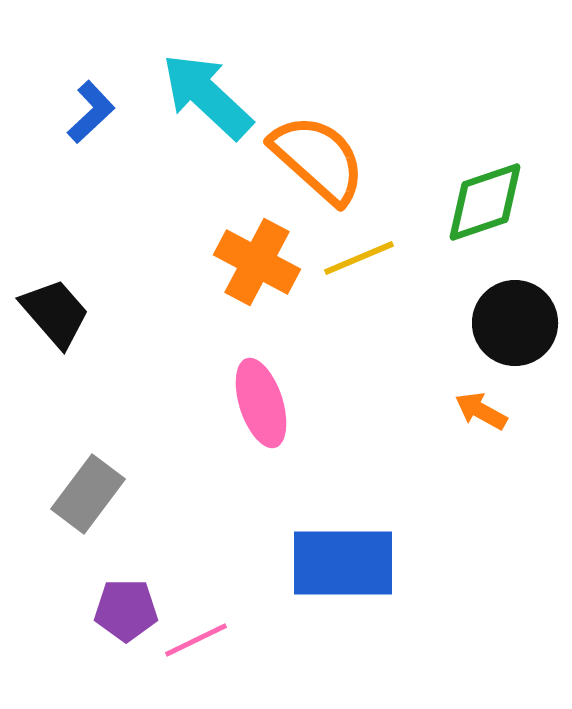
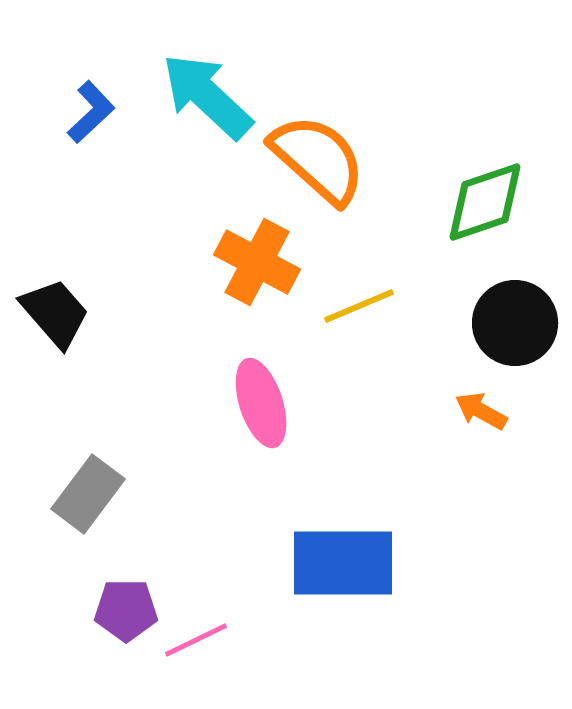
yellow line: moved 48 px down
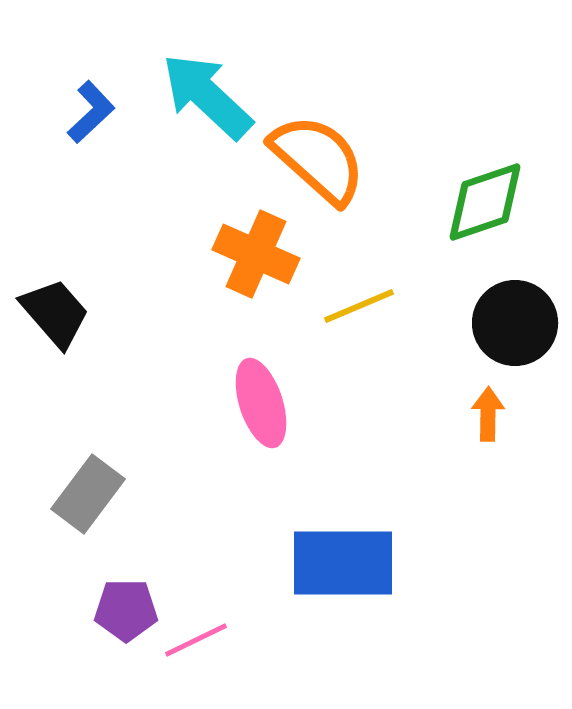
orange cross: moved 1 px left, 8 px up; rotated 4 degrees counterclockwise
orange arrow: moved 7 px right, 3 px down; rotated 62 degrees clockwise
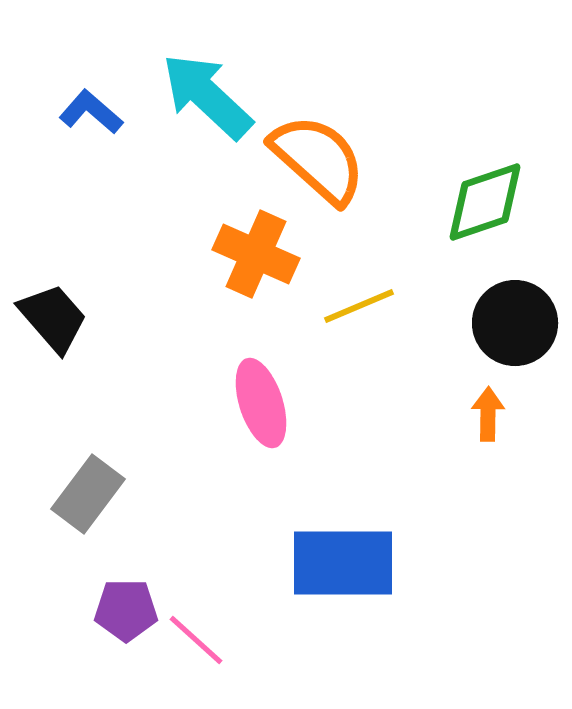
blue L-shape: rotated 96 degrees counterclockwise
black trapezoid: moved 2 px left, 5 px down
pink line: rotated 68 degrees clockwise
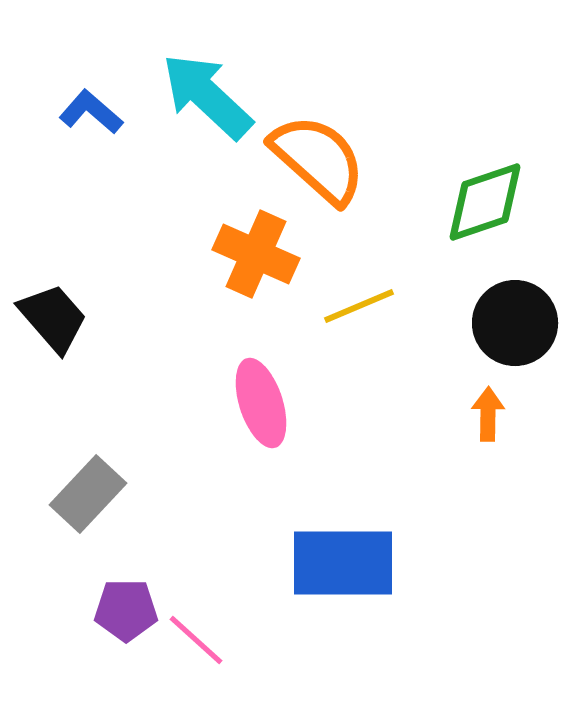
gray rectangle: rotated 6 degrees clockwise
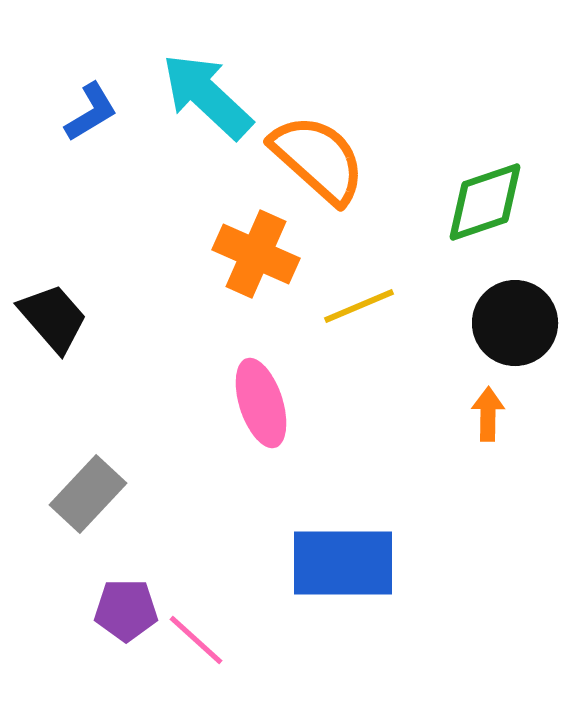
blue L-shape: rotated 108 degrees clockwise
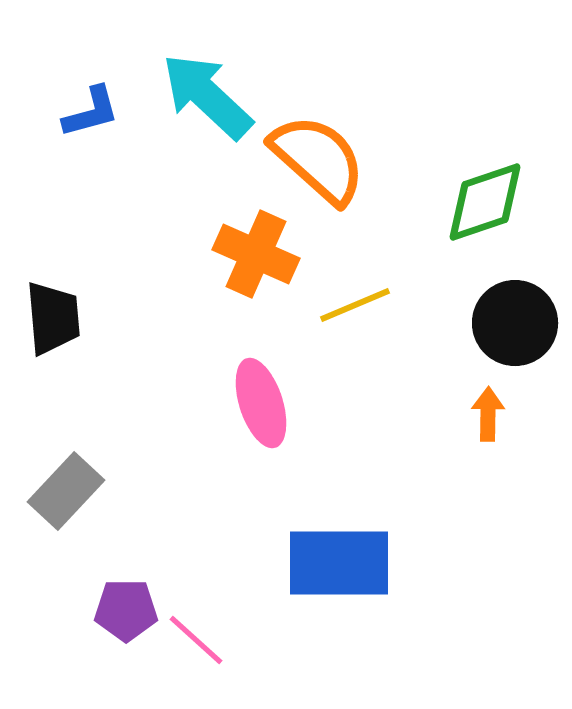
blue L-shape: rotated 16 degrees clockwise
yellow line: moved 4 px left, 1 px up
black trapezoid: rotated 36 degrees clockwise
gray rectangle: moved 22 px left, 3 px up
blue rectangle: moved 4 px left
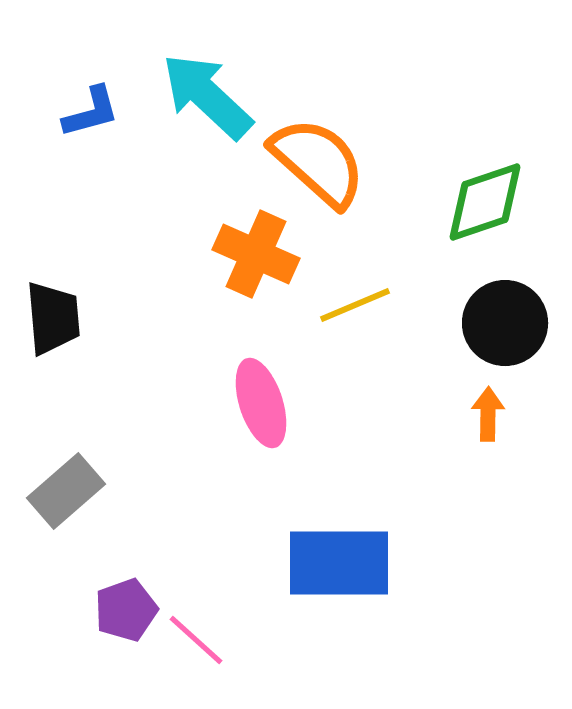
orange semicircle: moved 3 px down
black circle: moved 10 px left
gray rectangle: rotated 6 degrees clockwise
purple pentagon: rotated 20 degrees counterclockwise
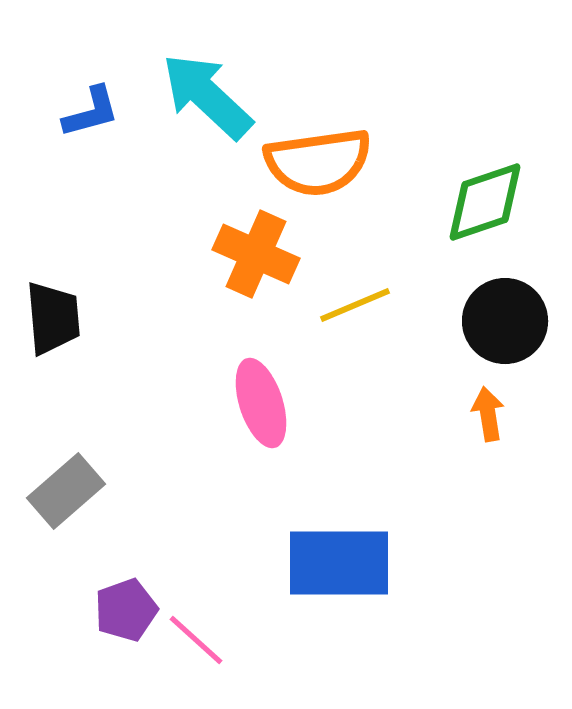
orange semicircle: rotated 130 degrees clockwise
black circle: moved 2 px up
orange arrow: rotated 10 degrees counterclockwise
